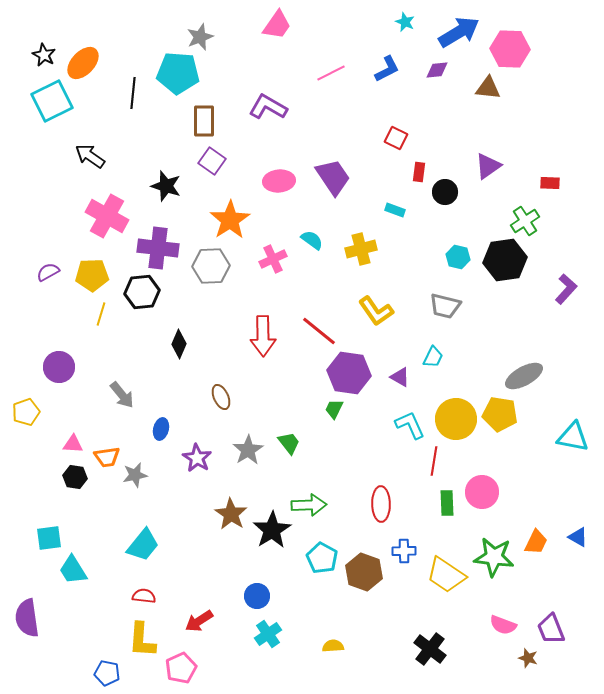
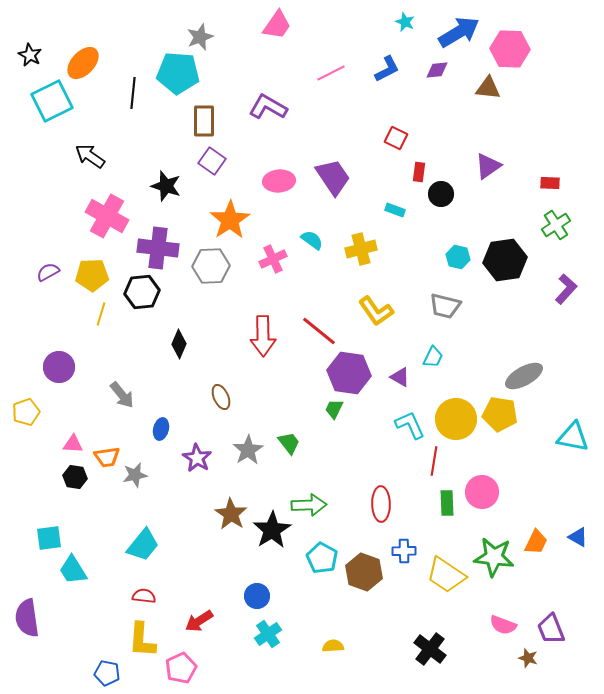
black star at (44, 55): moved 14 px left
black circle at (445, 192): moved 4 px left, 2 px down
green cross at (525, 221): moved 31 px right, 4 px down
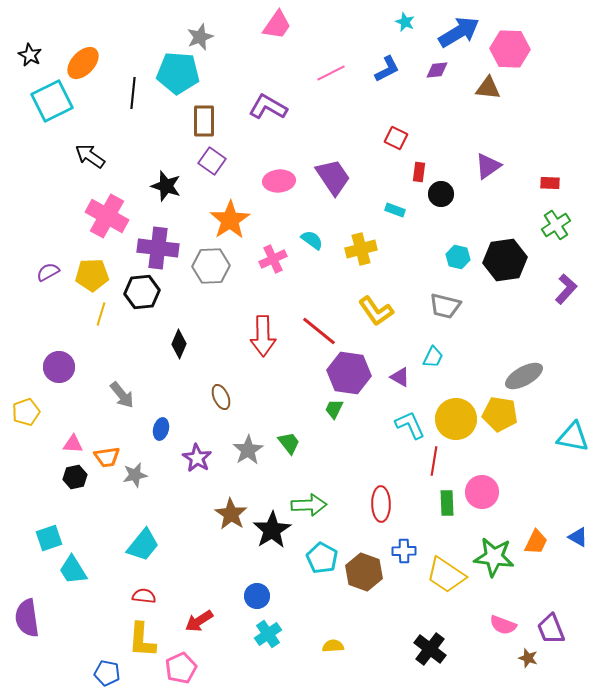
black hexagon at (75, 477): rotated 20 degrees counterclockwise
cyan square at (49, 538): rotated 12 degrees counterclockwise
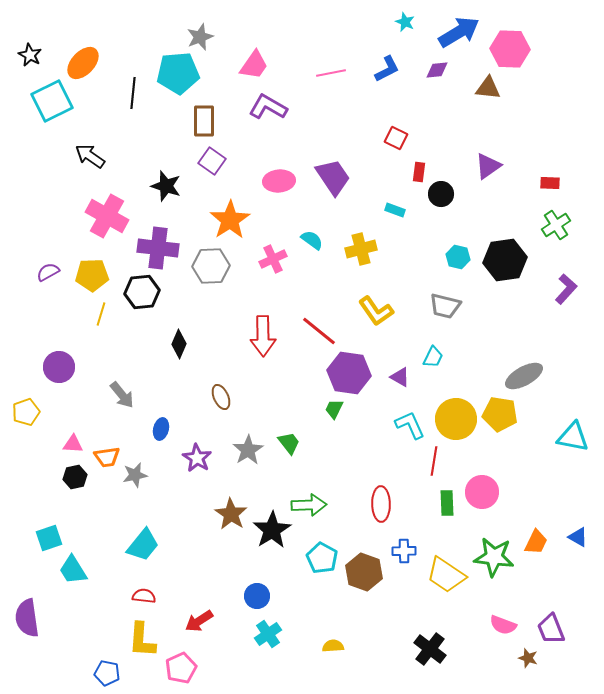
pink trapezoid at (277, 25): moved 23 px left, 40 px down
cyan pentagon at (178, 73): rotated 9 degrees counterclockwise
pink line at (331, 73): rotated 16 degrees clockwise
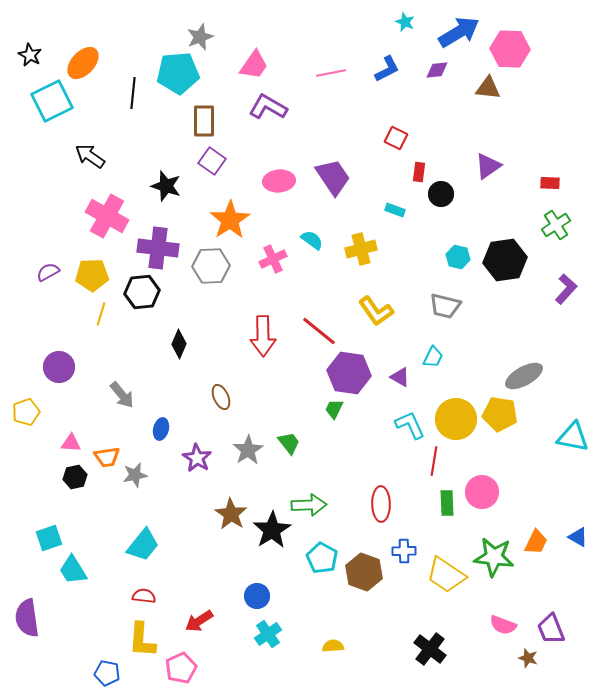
pink triangle at (73, 444): moved 2 px left, 1 px up
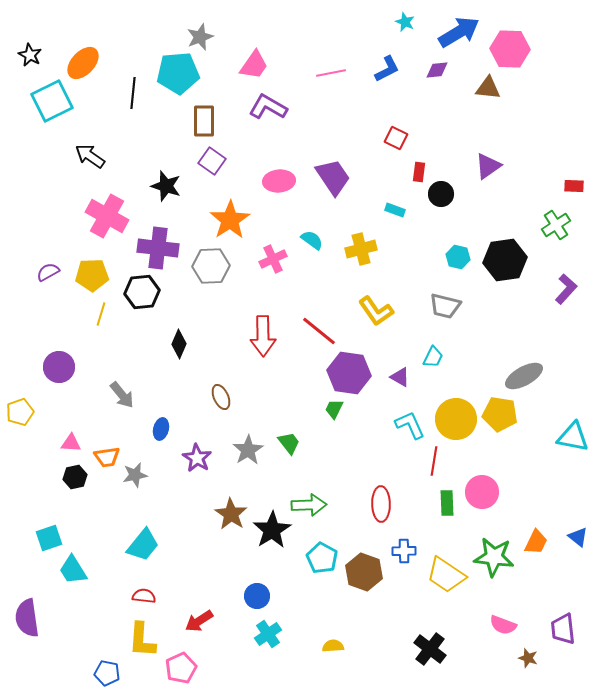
red rectangle at (550, 183): moved 24 px right, 3 px down
yellow pentagon at (26, 412): moved 6 px left
blue triangle at (578, 537): rotated 10 degrees clockwise
purple trapezoid at (551, 629): moved 12 px right; rotated 16 degrees clockwise
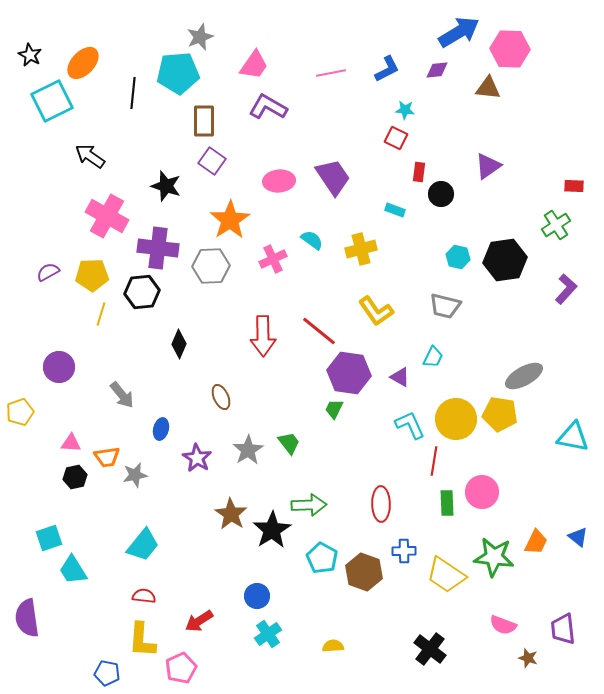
cyan star at (405, 22): moved 88 px down; rotated 18 degrees counterclockwise
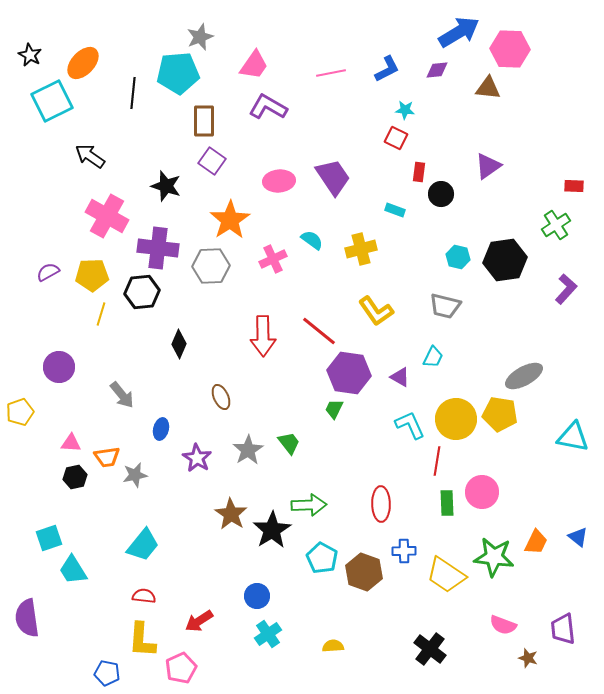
red line at (434, 461): moved 3 px right
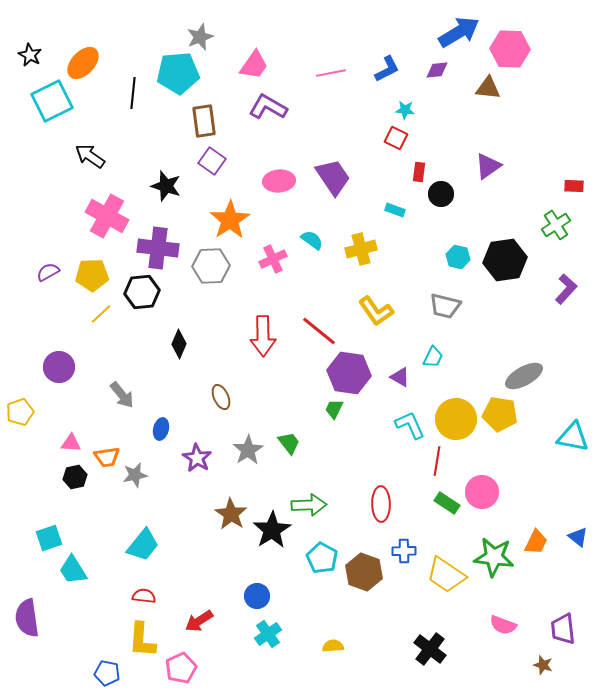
brown rectangle at (204, 121): rotated 8 degrees counterclockwise
yellow line at (101, 314): rotated 30 degrees clockwise
green rectangle at (447, 503): rotated 55 degrees counterclockwise
brown star at (528, 658): moved 15 px right, 7 px down
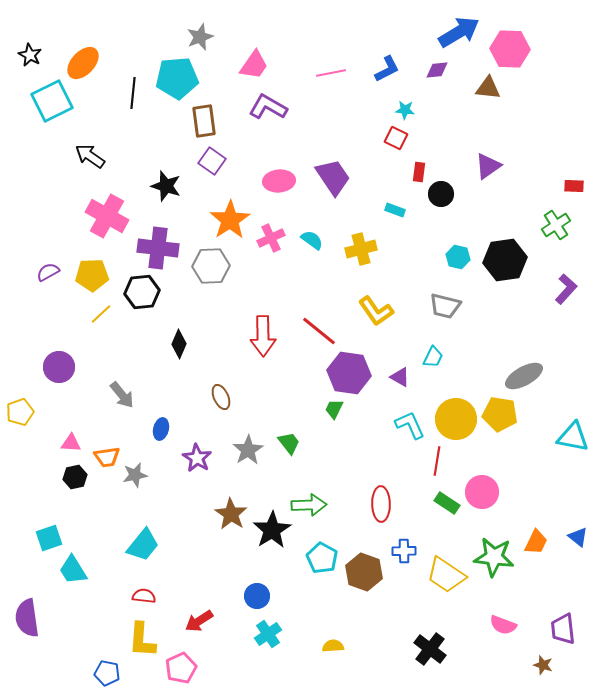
cyan pentagon at (178, 73): moved 1 px left, 5 px down
pink cross at (273, 259): moved 2 px left, 21 px up
